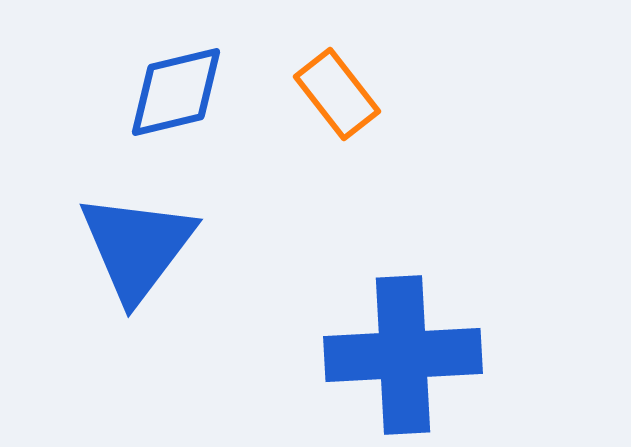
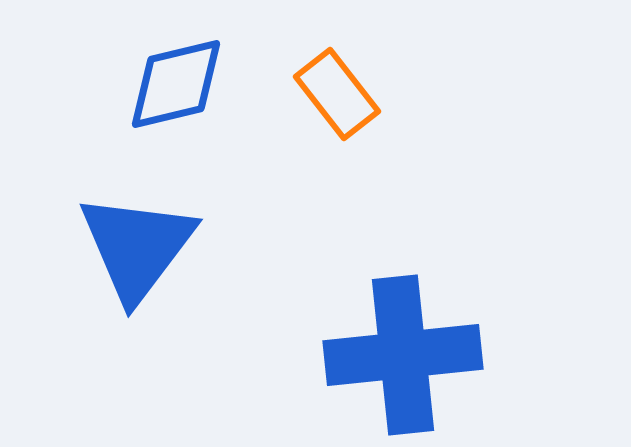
blue diamond: moved 8 px up
blue cross: rotated 3 degrees counterclockwise
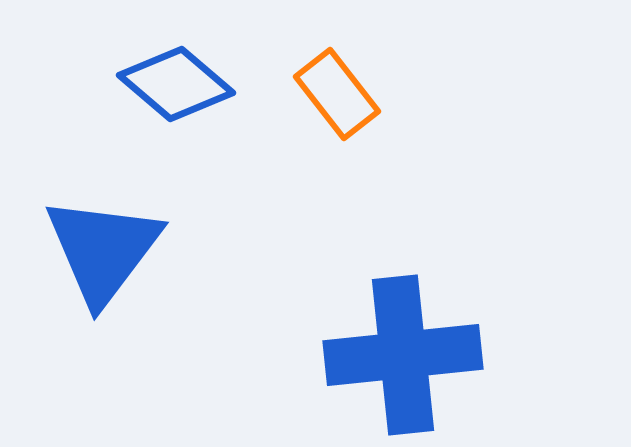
blue diamond: rotated 54 degrees clockwise
blue triangle: moved 34 px left, 3 px down
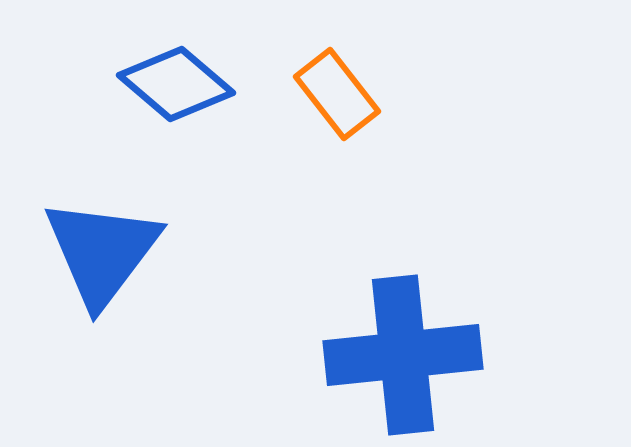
blue triangle: moved 1 px left, 2 px down
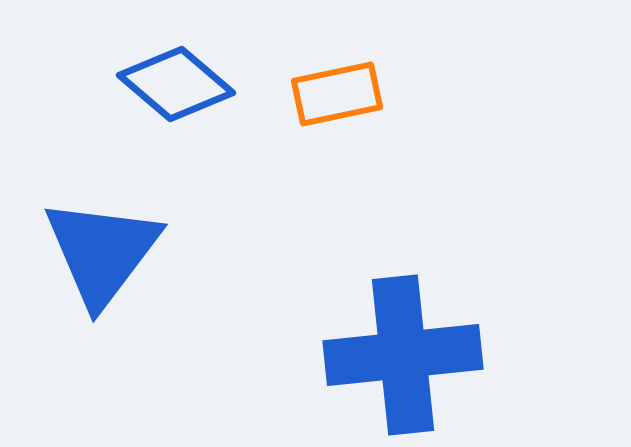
orange rectangle: rotated 64 degrees counterclockwise
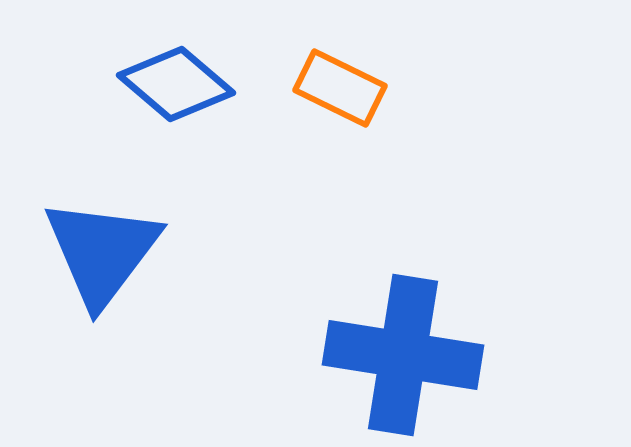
orange rectangle: moved 3 px right, 6 px up; rotated 38 degrees clockwise
blue cross: rotated 15 degrees clockwise
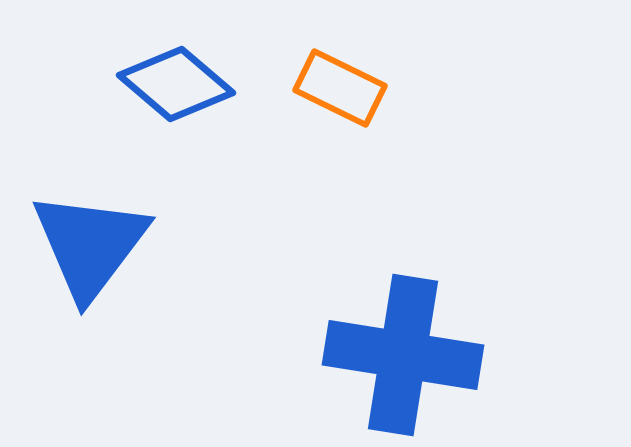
blue triangle: moved 12 px left, 7 px up
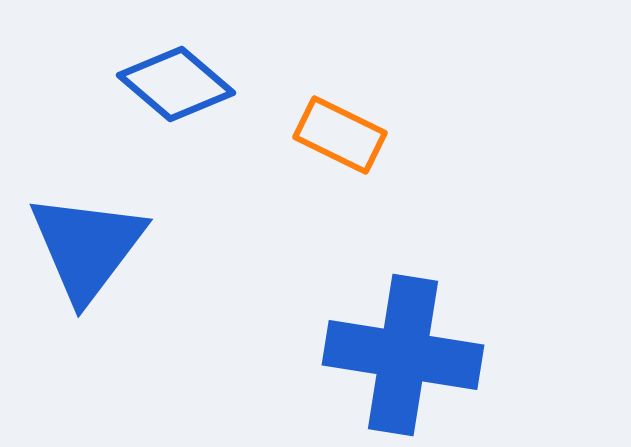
orange rectangle: moved 47 px down
blue triangle: moved 3 px left, 2 px down
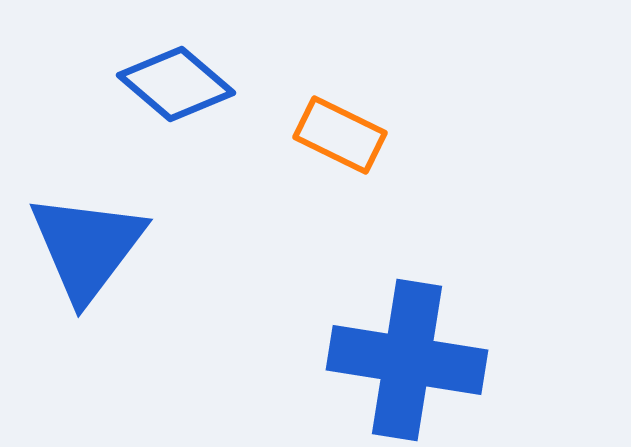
blue cross: moved 4 px right, 5 px down
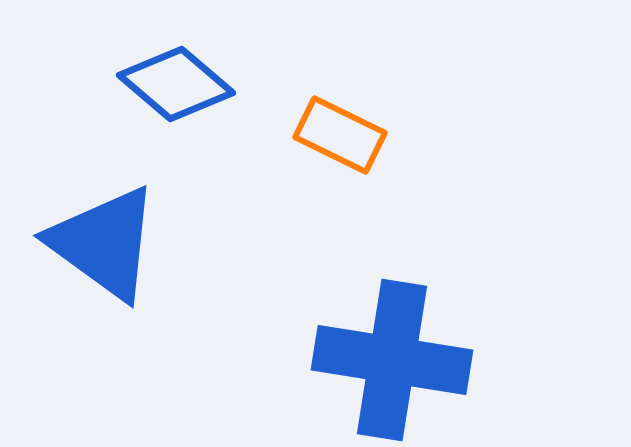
blue triangle: moved 17 px right, 4 px up; rotated 31 degrees counterclockwise
blue cross: moved 15 px left
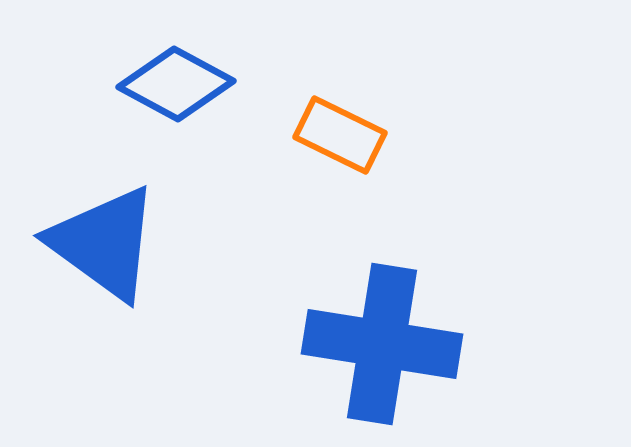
blue diamond: rotated 12 degrees counterclockwise
blue cross: moved 10 px left, 16 px up
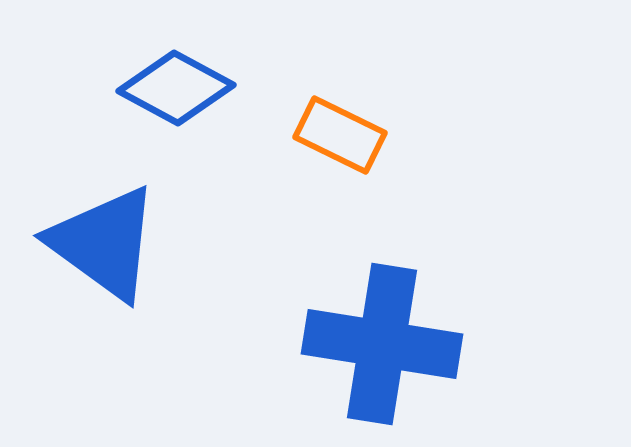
blue diamond: moved 4 px down
